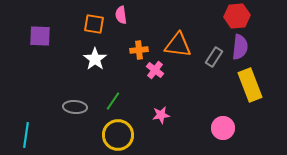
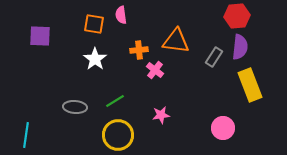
orange triangle: moved 2 px left, 4 px up
green line: moved 2 px right; rotated 24 degrees clockwise
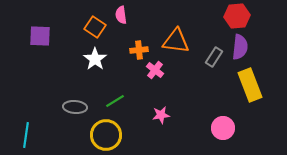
orange square: moved 1 px right, 3 px down; rotated 25 degrees clockwise
yellow circle: moved 12 px left
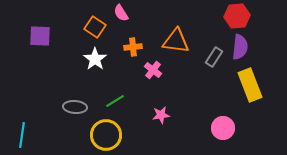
pink semicircle: moved 2 px up; rotated 24 degrees counterclockwise
orange cross: moved 6 px left, 3 px up
pink cross: moved 2 px left
cyan line: moved 4 px left
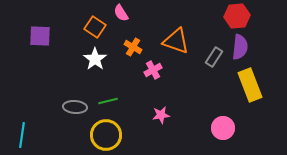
orange triangle: rotated 12 degrees clockwise
orange cross: rotated 36 degrees clockwise
pink cross: rotated 24 degrees clockwise
green line: moved 7 px left; rotated 18 degrees clockwise
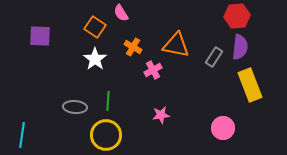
orange triangle: moved 4 px down; rotated 8 degrees counterclockwise
green line: rotated 72 degrees counterclockwise
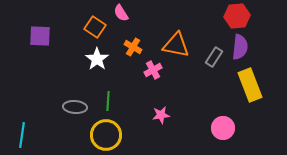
white star: moved 2 px right
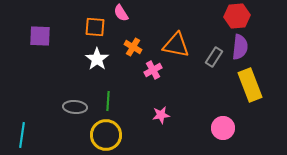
orange square: rotated 30 degrees counterclockwise
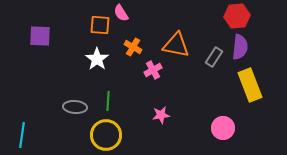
orange square: moved 5 px right, 2 px up
